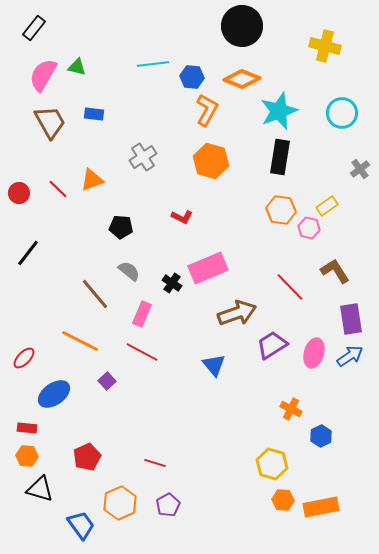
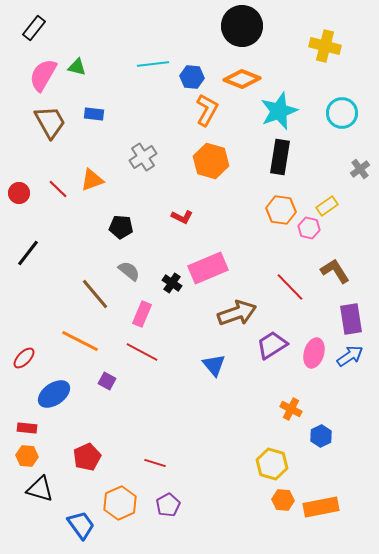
purple square at (107, 381): rotated 18 degrees counterclockwise
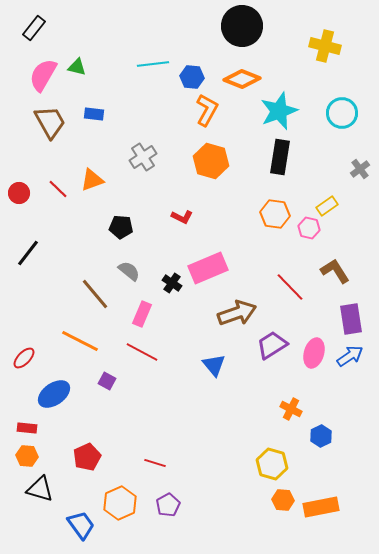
orange hexagon at (281, 210): moved 6 px left, 4 px down
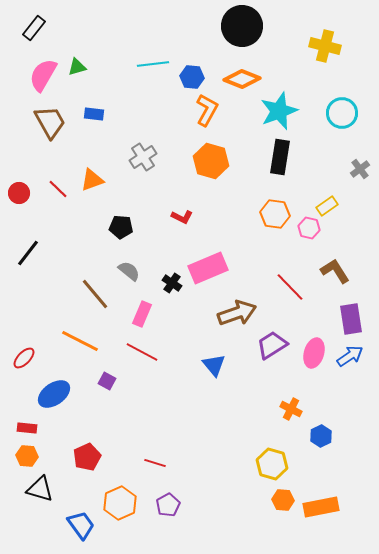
green triangle at (77, 67): rotated 30 degrees counterclockwise
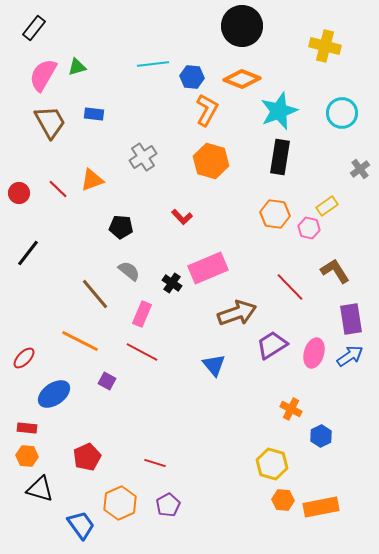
red L-shape at (182, 217): rotated 20 degrees clockwise
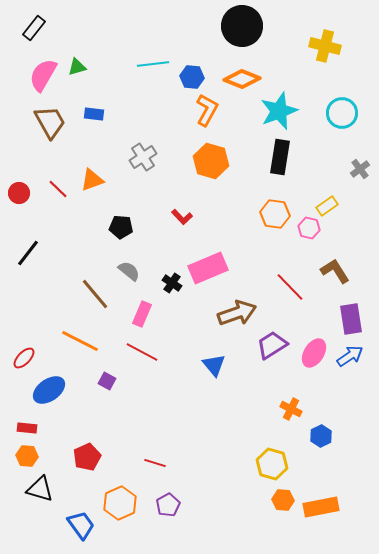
pink ellipse at (314, 353): rotated 16 degrees clockwise
blue ellipse at (54, 394): moved 5 px left, 4 px up
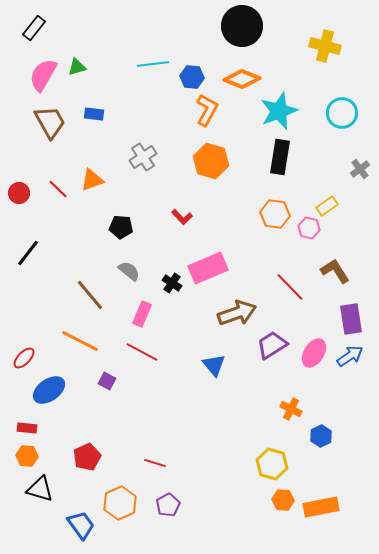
brown line at (95, 294): moved 5 px left, 1 px down
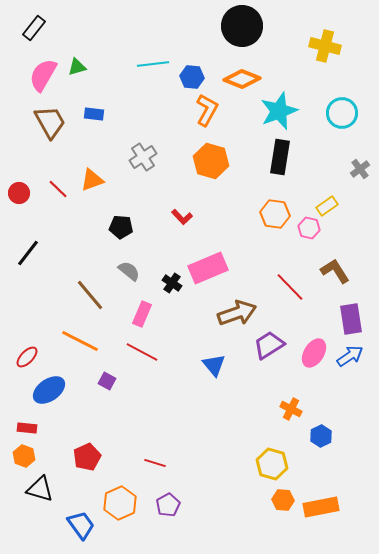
purple trapezoid at (272, 345): moved 3 px left
red ellipse at (24, 358): moved 3 px right, 1 px up
orange hexagon at (27, 456): moved 3 px left; rotated 15 degrees clockwise
